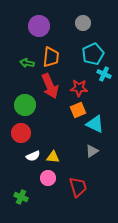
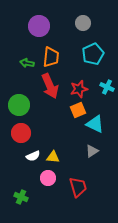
cyan cross: moved 3 px right, 13 px down
red star: moved 1 px down; rotated 18 degrees counterclockwise
green circle: moved 6 px left
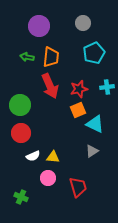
cyan pentagon: moved 1 px right, 1 px up
green arrow: moved 6 px up
cyan cross: rotated 32 degrees counterclockwise
green circle: moved 1 px right
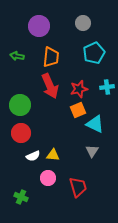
green arrow: moved 10 px left, 1 px up
gray triangle: rotated 24 degrees counterclockwise
yellow triangle: moved 2 px up
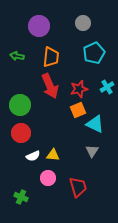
cyan cross: rotated 24 degrees counterclockwise
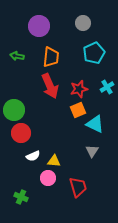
green circle: moved 6 px left, 5 px down
yellow triangle: moved 1 px right, 6 px down
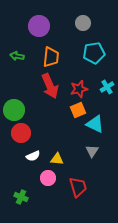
cyan pentagon: rotated 15 degrees clockwise
yellow triangle: moved 3 px right, 2 px up
